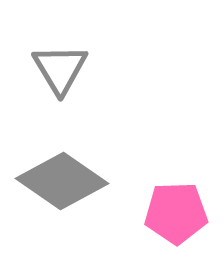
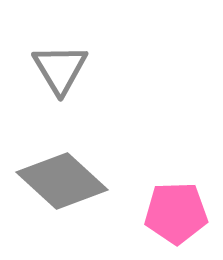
gray diamond: rotated 8 degrees clockwise
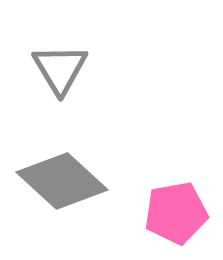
pink pentagon: rotated 8 degrees counterclockwise
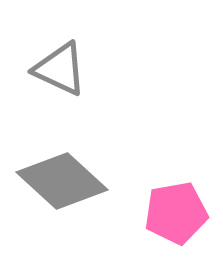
gray triangle: rotated 34 degrees counterclockwise
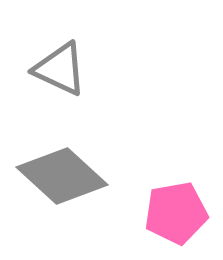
gray diamond: moved 5 px up
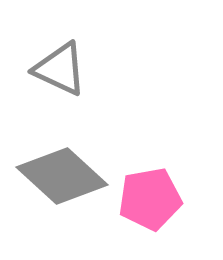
pink pentagon: moved 26 px left, 14 px up
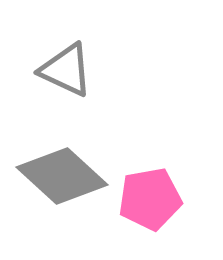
gray triangle: moved 6 px right, 1 px down
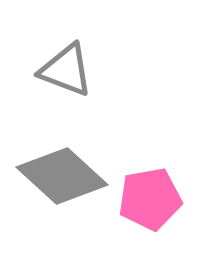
gray triangle: rotated 4 degrees counterclockwise
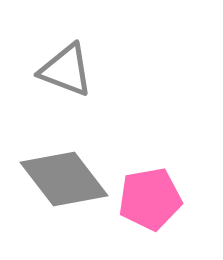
gray diamond: moved 2 px right, 3 px down; rotated 10 degrees clockwise
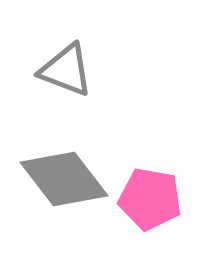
pink pentagon: rotated 20 degrees clockwise
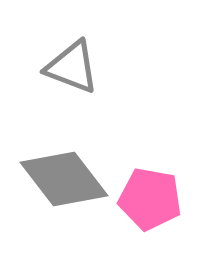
gray triangle: moved 6 px right, 3 px up
